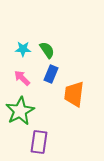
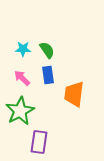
blue rectangle: moved 3 px left, 1 px down; rotated 30 degrees counterclockwise
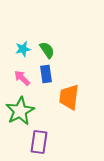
cyan star: rotated 14 degrees counterclockwise
blue rectangle: moved 2 px left, 1 px up
orange trapezoid: moved 5 px left, 3 px down
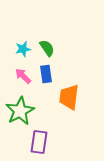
green semicircle: moved 2 px up
pink arrow: moved 1 px right, 2 px up
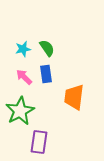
pink arrow: moved 1 px right, 1 px down
orange trapezoid: moved 5 px right
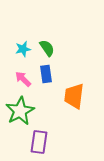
pink arrow: moved 1 px left, 2 px down
orange trapezoid: moved 1 px up
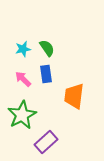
green star: moved 2 px right, 4 px down
purple rectangle: moved 7 px right; rotated 40 degrees clockwise
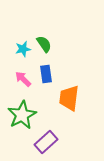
green semicircle: moved 3 px left, 4 px up
orange trapezoid: moved 5 px left, 2 px down
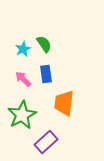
cyan star: rotated 14 degrees counterclockwise
orange trapezoid: moved 5 px left, 5 px down
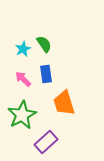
orange trapezoid: rotated 24 degrees counterclockwise
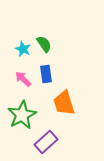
cyan star: rotated 21 degrees counterclockwise
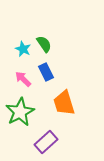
blue rectangle: moved 2 px up; rotated 18 degrees counterclockwise
green star: moved 2 px left, 3 px up
